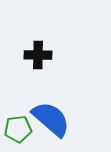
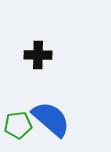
green pentagon: moved 4 px up
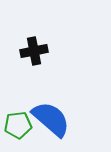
black cross: moved 4 px left, 4 px up; rotated 12 degrees counterclockwise
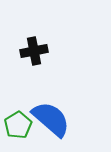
green pentagon: rotated 24 degrees counterclockwise
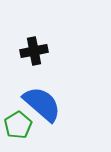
blue semicircle: moved 9 px left, 15 px up
